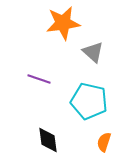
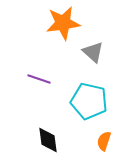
orange semicircle: moved 1 px up
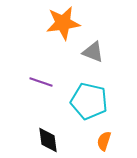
gray triangle: rotated 20 degrees counterclockwise
purple line: moved 2 px right, 3 px down
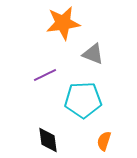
gray triangle: moved 2 px down
purple line: moved 4 px right, 7 px up; rotated 45 degrees counterclockwise
cyan pentagon: moved 6 px left, 1 px up; rotated 15 degrees counterclockwise
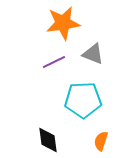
purple line: moved 9 px right, 13 px up
orange semicircle: moved 3 px left
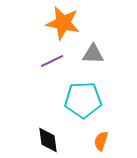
orange star: rotated 20 degrees clockwise
gray triangle: rotated 20 degrees counterclockwise
purple line: moved 2 px left, 1 px up
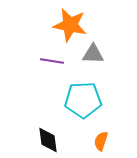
orange star: moved 7 px right, 2 px down
purple line: rotated 35 degrees clockwise
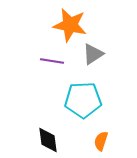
gray triangle: rotated 35 degrees counterclockwise
